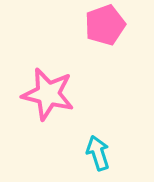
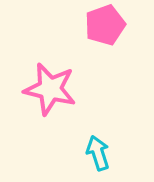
pink star: moved 2 px right, 5 px up
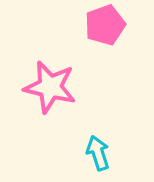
pink star: moved 2 px up
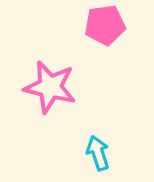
pink pentagon: rotated 12 degrees clockwise
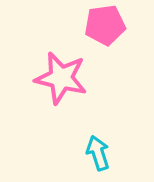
pink star: moved 11 px right, 9 px up
